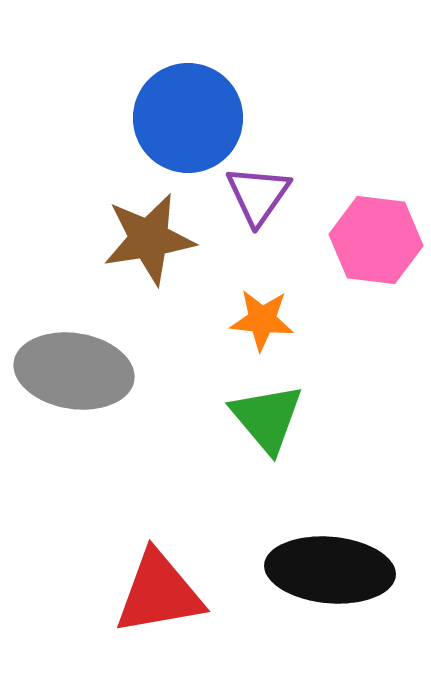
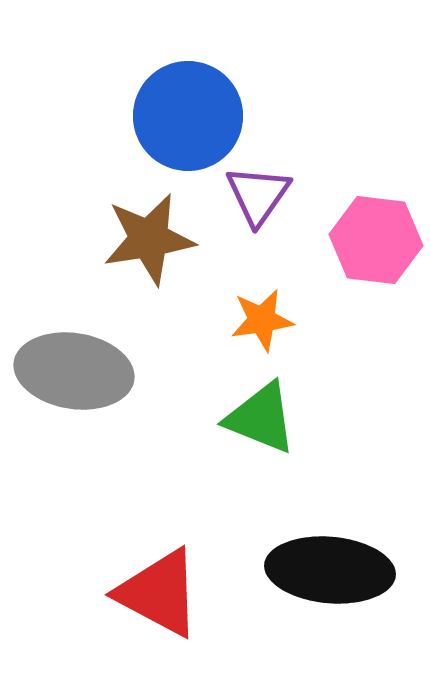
blue circle: moved 2 px up
orange star: rotated 14 degrees counterclockwise
green triangle: moved 6 px left; rotated 28 degrees counterclockwise
red triangle: rotated 38 degrees clockwise
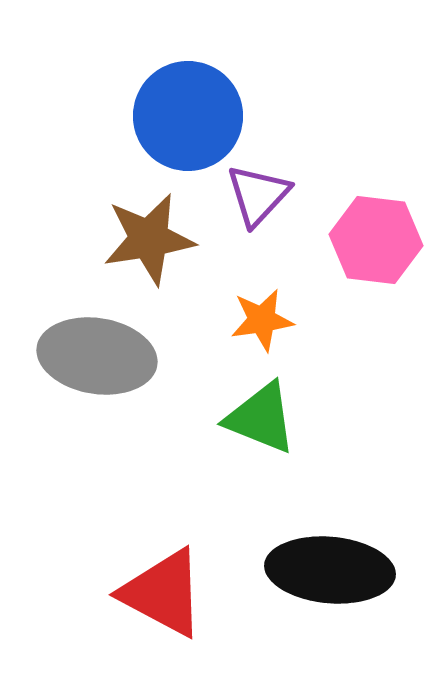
purple triangle: rotated 8 degrees clockwise
gray ellipse: moved 23 px right, 15 px up
red triangle: moved 4 px right
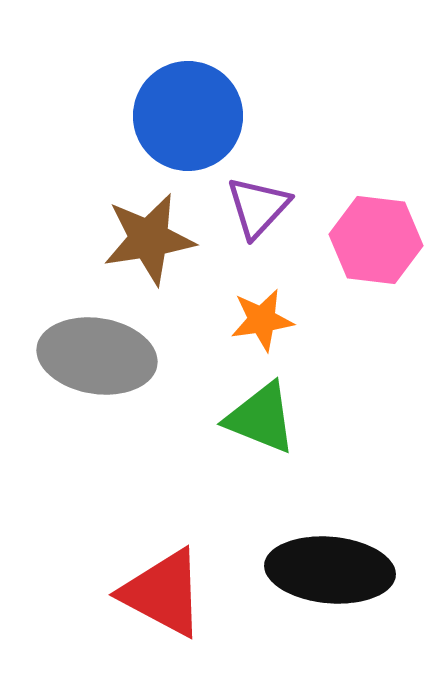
purple triangle: moved 12 px down
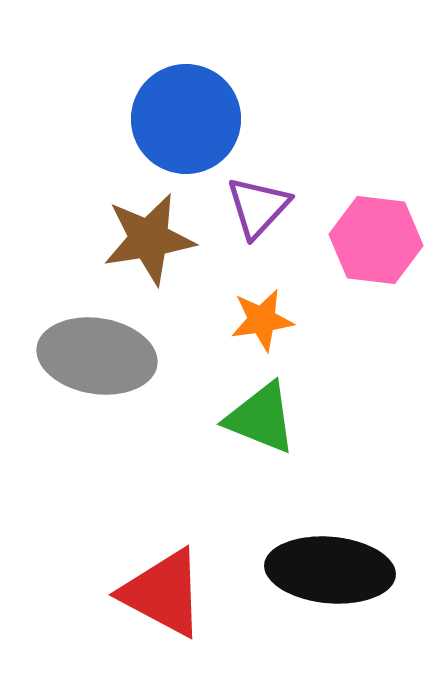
blue circle: moved 2 px left, 3 px down
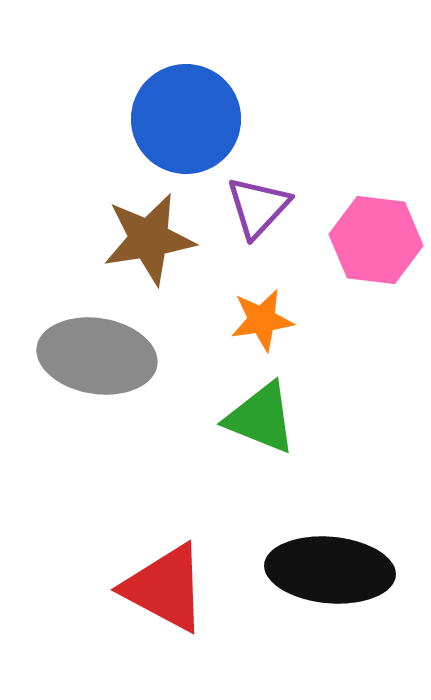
red triangle: moved 2 px right, 5 px up
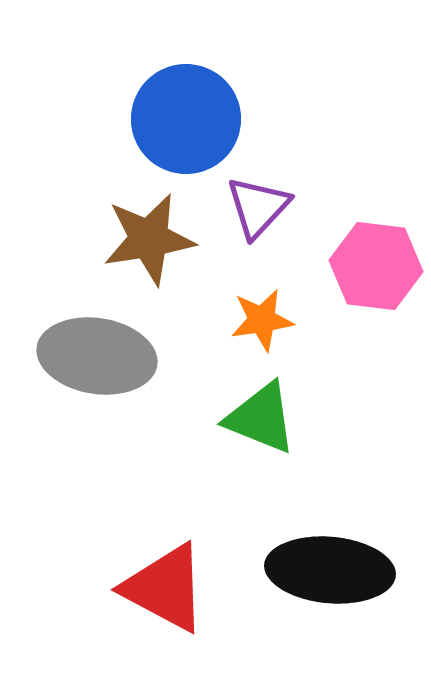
pink hexagon: moved 26 px down
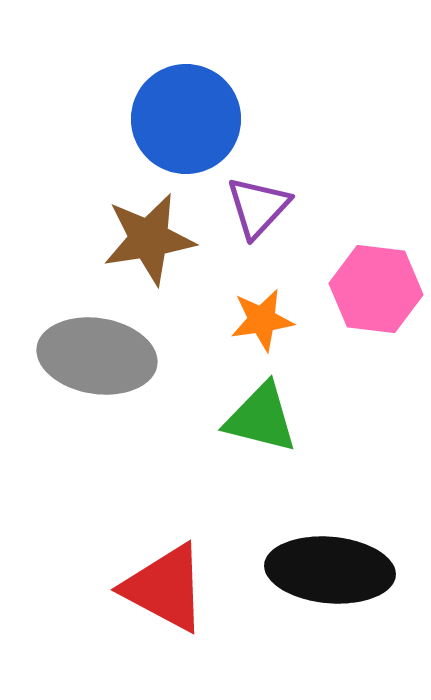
pink hexagon: moved 23 px down
green triangle: rotated 8 degrees counterclockwise
